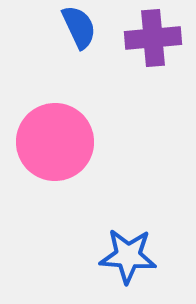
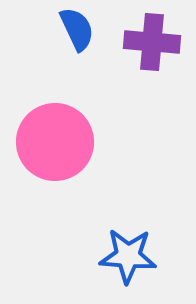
blue semicircle: moved 2 px left, 2 px down
purple cross: moved 1 px left, 4 px down; rotated 10 degrees clockwise
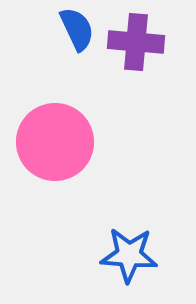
purple cross: moved 16 px left
blue star: moved 1 px right, 1 px up
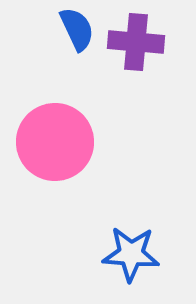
blue star: moved 2 px right, 1 px up
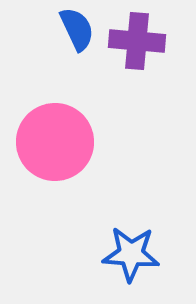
purple cross: moved 1 px right, 1 px up
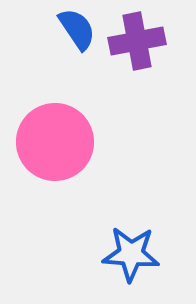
blue semicircle: rotated 9 degrees counterclockwise
purple cross: rotated 16 degrees counterclockwise
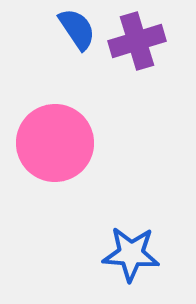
purple cross: rotated 6 degrees counterclockwise
pink circle: moved 1 px down
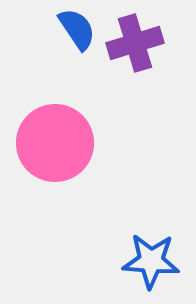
purple cross: moved 2 px left, 2 px down
blue star: moved 20 px right, 7 px down
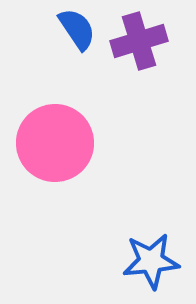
purple cross: moved 4 px right, 2 px up
blue star: rotated 10 degrees counterclockwise
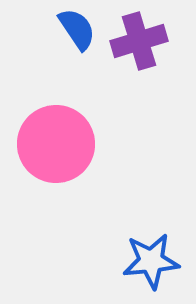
pink circle: moved 1 px right, 1 px down
